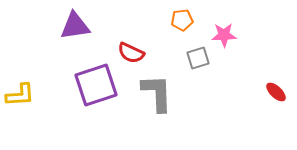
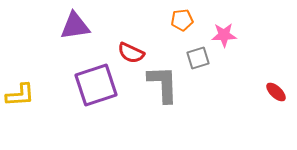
gray L-shape: moved 6 px right, 9 px up
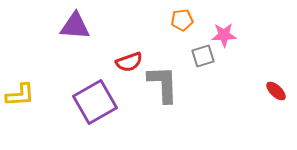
purple triangle: rotated 12 degrees clockwise
red semicircle: moved 2 px left, 9 px down; rotated 44 degrees counterclockwise
gray square: moved 5 px right, 2 px up
purple square: moved 1 px left, 17 px down; rotated 12 degrees counterclockwise
red ellipse: moved 1 px up
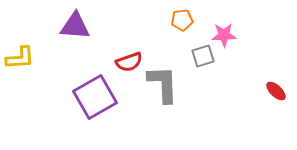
yellow L-shape: moved 37 px up
purple square: moved 5 px up
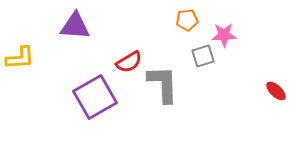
orange pentagon: moved 5 px right
red semicircle: rotated 12 degrees counterclockwise
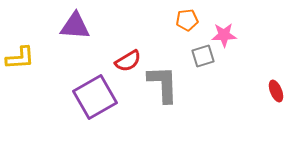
red semicircle: moved 1 px left, 1 px up
red ellipse: rotated 25 degrees clockwise
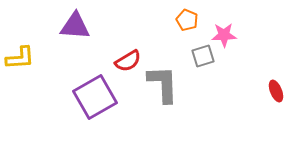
orange pentagon: rotated 30 degrees clockwise
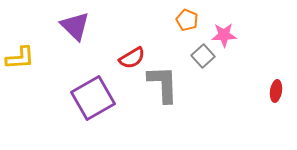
purple triangle: rotated 40 degrees clockwise
gray square: rotated 25 degrees counterclockwise
red semicircle: moved 4 px right, 3 px up
red ellipse: rotated 30 degrees clockwise
purple square: moved 2 px left, 1 px down
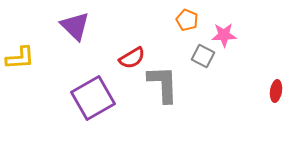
gray square: rotated 20 degrees counterclockwise
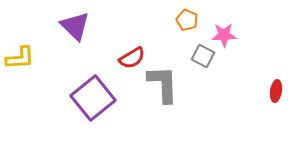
purple square: rotated 9 degrees counterclockwise
